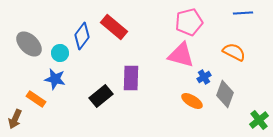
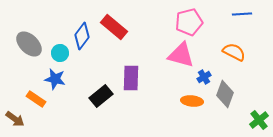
blue line: moved 1 px left, 1 px down
orange ellipse: rotated 25 degrees counterclockwise
brown arrow: rotated 78 degrees counterclockwise
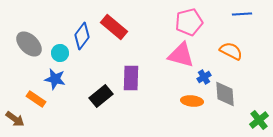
orange semicircle: moved 3 px left, 1 px up
gray diamond: rotated 24 degrees counterclockwise
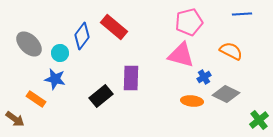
gray diamond: moved 1 px right; rotated 60 degrees counterclockwise
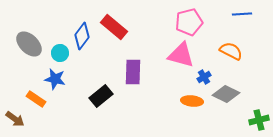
purple rectangle: moved 2 px right, 6 px up
green cross: rotated 24 degrees clockwise
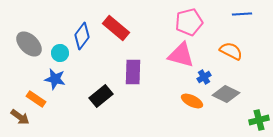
red rectangle: moved 2 px right, 1 px down
orange ellipse: rotated 20 degrees clockwise
brown arrow: moved 5 px right, 2 px up
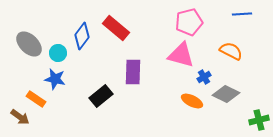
cyan circle: moved 2 px left
